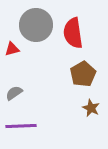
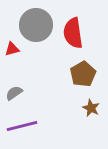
purple line: moved 1 px right; rotated 12 degrees counterclockwise
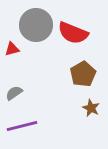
red semicircle: rotated 60 degrees counterclockwise
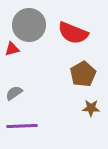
gray circle: moved 7 px left
brown star: rotated 24 degrees counterclockwise
purple line: rotated 12 degrees clockwise
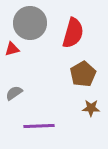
gray circle: moved 1 px right, 2 px up
red semicircle: rotated 96 degrees counterclockwise
purple line: moved 17 px right
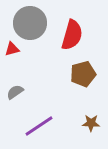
red semicircle: moved 1 px left, 2 px down
brown pentagon: rotated 15 degrees clockwise
gray semicircle: moved 1 px right, 1 px up
brown star: moved 15 px down
purple line: rotated 32 degrees counterclockwise
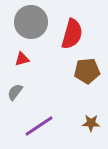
gray circle: moved 1 px right, 1 px up
red semicircle: moved 1 px up
red triangle: moved 10 px right, 10 px down
brown pentagon: moved 4 px right, 3 px up; rotated 10 degrees clockwise
gray semicircle: rotated 18 degrees counterclockwise
